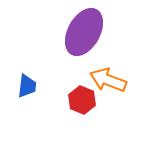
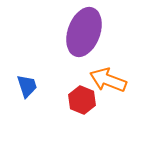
purple ellipse: rotated 9 degrees counterclockwise
blue trapezoid: rotated 25 degrees counterclockwise
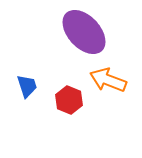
purple ellipse: rotated 63 degrees counterclockwise
red hexagon: moved 13 px left
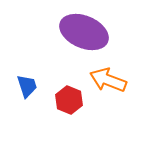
purple ellipse: rotated 24 degrees counterclockwise
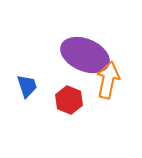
purple ellipse: moved 1 px right, 23 px down
orange arrow: rotated 81 degrees clockwise
